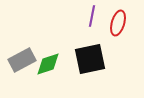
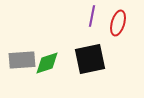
gray rectangle: rotated 24 degrees clockwise
green diamond: moved 1 px left, 1 px up
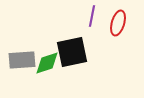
black square: moved 18 px left, 7 px up
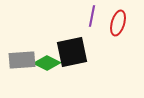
green diamond: rotated 44 degrees clockwise
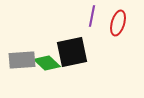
green diamond: rotated 16 degrees clockwise
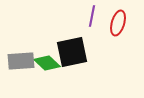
gray rectangle: moved 1 px left, 1 px down
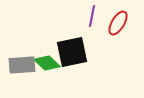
red ellipse: rotated 15 degrees clockwise
gray rectangle: moved 1 px right, 4 px down
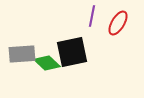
gray rectangle: moved 11 px up
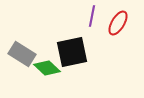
gray rectangle: rotated 36 degrees clockwise
green diamond: moved 5 px down
